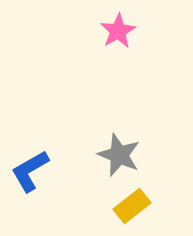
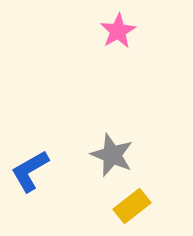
gray star: moved 7 px left
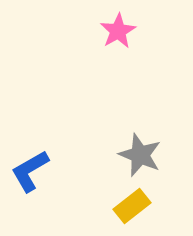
gray star: moved 28 px right
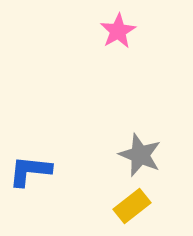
blue L-shape: rotated 36 degrees clockwise
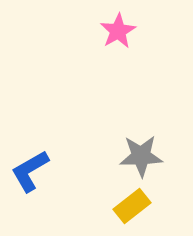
gray star: moved 1 px right, 1 px down; rotated 24 degrees counterclockwise
blue L-shape: rotated 36 degrees counterclockwise
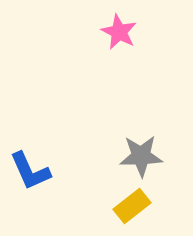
pink star: moved 1 px right, 1 px down; rotated 15 degrees counterclockwise
blue L-shape: rotated 84 degrees counterclockwise
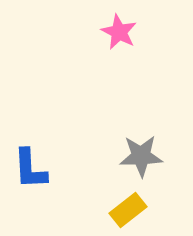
blue L-shape: moved 2 px up; rotated 21 degrees clockwise
yellow rectangle: moved 4 px left, 4 px down
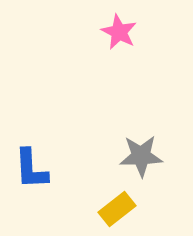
blue L-shape: moved 1 px right
yellow rectangle: moved 11 px left, 1 px up
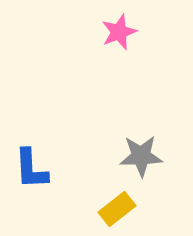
pink star: rotated 24 degrees clockwise
